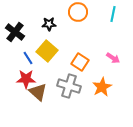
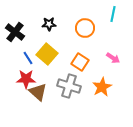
orange circle: moved 7 px right, 16 px down
yellow square: moved 3 px down
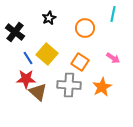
black star: moved 6 px up; rotated 24 degrees counterclockwise
gray cross: moved 1 px up; rotated 15 degrees counterclockwise
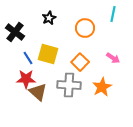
yellow square: moved 1 px right; rotated 25 degrees counterclockwise
orange square: rotated 12 degrees clockwise
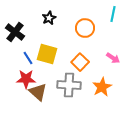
yellow square: moved 1 px left
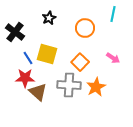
red star: moved 1 px left, 1 px up
orange star: moved 6 px left
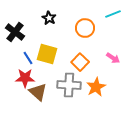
cyan line: rotated 56 degrees clockwise
black star: rotated 16 degrees counterclockwise
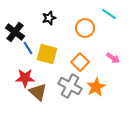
cyan line: moved 4 px left; rotated 56 degrees clockwise
black star: rotated 24 degrees clockwise
blue line: moved 10 px up
gray cross: moved 1 px right, 1 px down; rotated 25 degrees clockwise
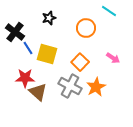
cyan line: moved 3 px up
orange circle: moved 1 px right
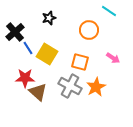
orange circle: moved 3 px right, 2 px down
black cross: rotated 12 degrees clockwise
yellow square: rotated 15 degrees clockwise
orange square: rotated 30 degrees counterclockwise
